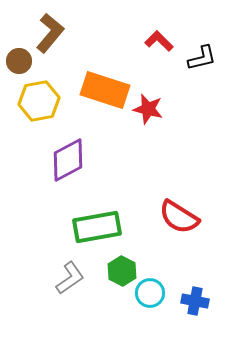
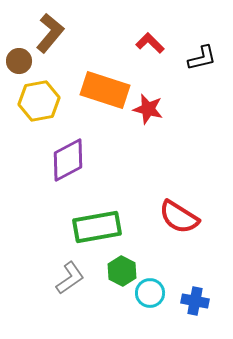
red L-shape: moved 9 px left, 2 px down
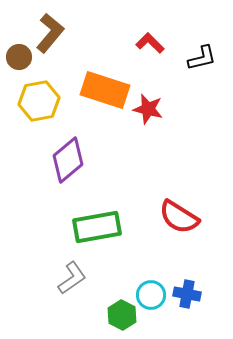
brown circle: moved 4 px up
purple diamond: rotated 12 degrees counterclockwise
green hexagon: moved 44 px down
gray L-shape: moved 2 px right
cyan circle: moved 1 px right, 2 px down
blue cross: moved 8 px left, 7 px up
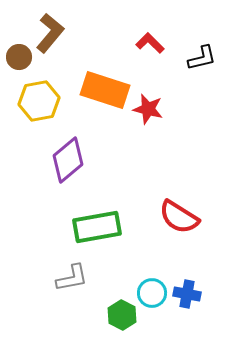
gray L-shape: rotated 24 degrees clockwise
cyan circle: moved 1 px right, 2 px up
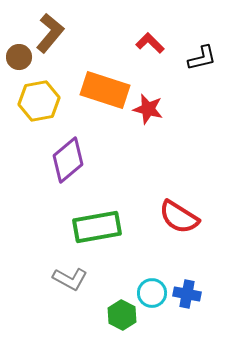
gray L-shape: moved 2 px left, 1 px down; rotated 40 degrees clockwise
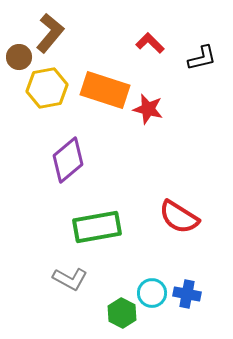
yellow hexagon: moved 8 px right, 13 px up
green hexagon: moved 2 px up
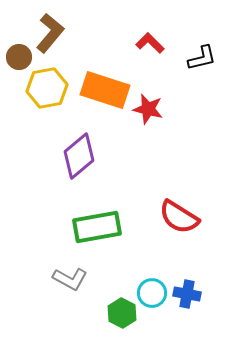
purple diamond: moved 11 px right, 4 px up
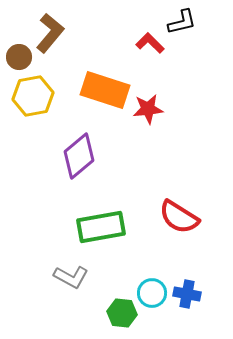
black L-shape: moved 20 px left, 36 px up
yellow hexagon: moved 14 px left, 8 px down
red star: rotated 20 degrees counterclockwise
green rectangle: moved 4 px right
gray L-shape: moved 1 px right, 2 px up
green hexagon: rotated 20 degrees counterclockwise
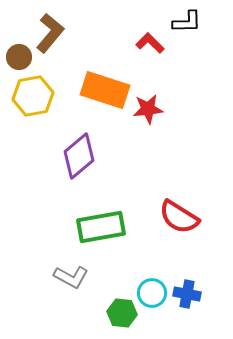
black L-shape: moved 5 px right; rotated 12 degrees clockwise
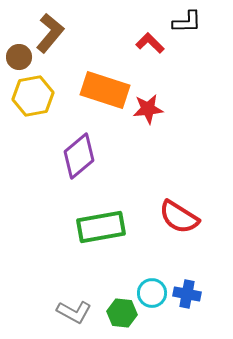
gray L-shape: moved 3 px right, 35 px down
